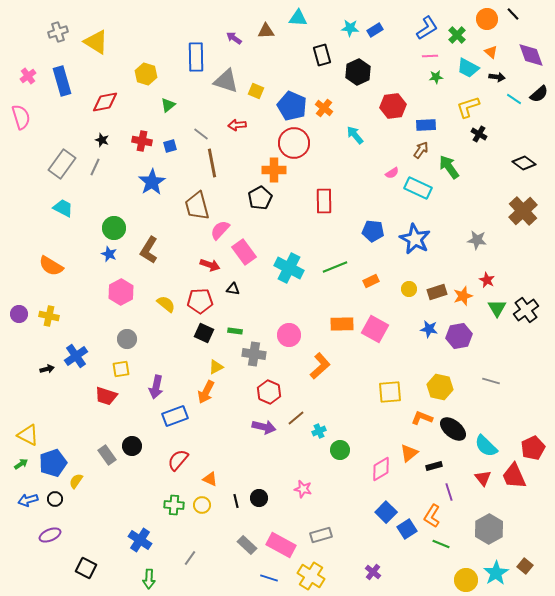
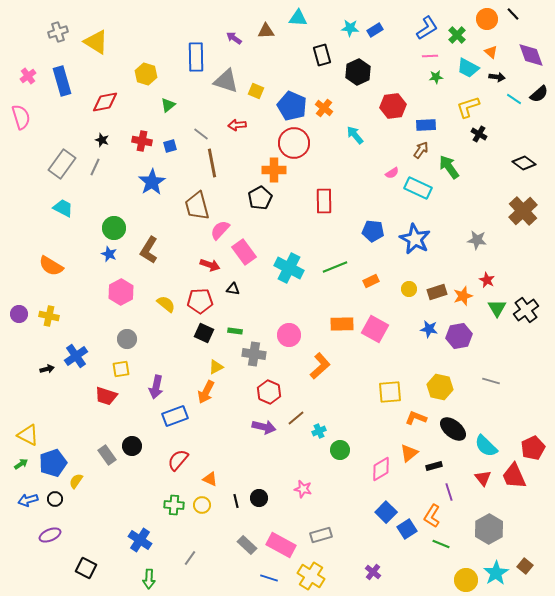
orange L-shape at (422, 418): moved 6 px left
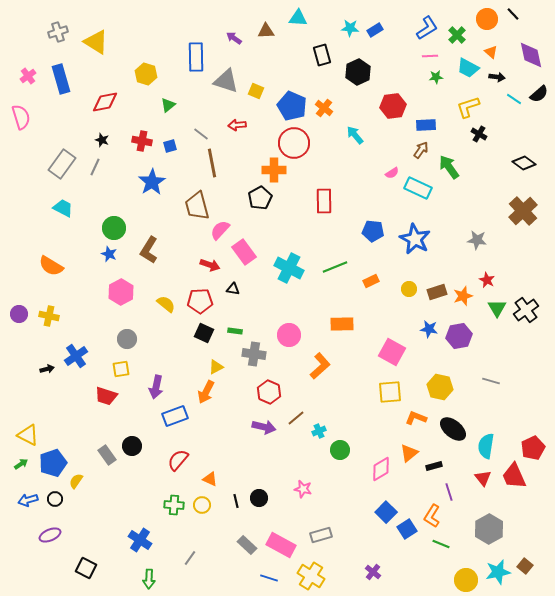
purple diamond at (531, 55): rotated 8 degrees clockwise
blue rectangle at (62, 81): moved 1 px left, 2 px up
pink square at (375, 329): moved 17 px right, 23 px down
cyan semicircle at (486, 446): rotated 55 degrees clockwise
cyan star at (496, 573): moved 2 px right, 1 px up; rotated 20 degrees clockwise
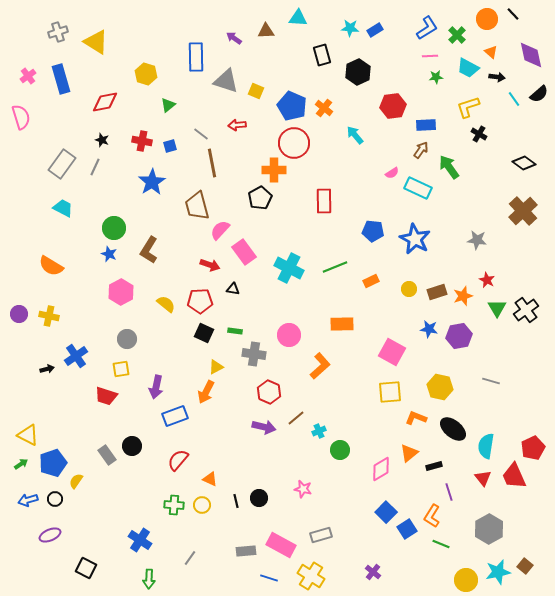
cyan line at (514, 99): rotated 21 degrees clockwise
gray rectangle at (247, 545): moved 1 px left, 6 px down; rotated 48 degrees counterclockwise
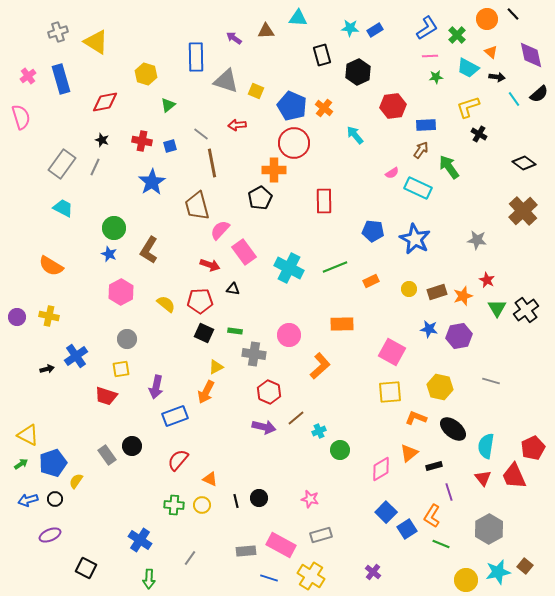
purple circle at (19, 314): moved 2 px left, 3 px down
pink star at (303, 489): moved 7 px right, 10 px down
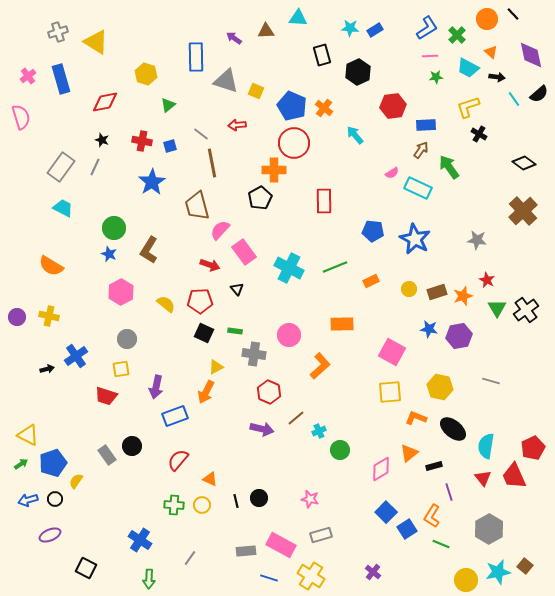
gray rectangle at (62, 164): moved 1 px left, 3 px down
black triangle at (233, 289): moved 4 px right; rotated 40 degrees clockwise
purple arrow at (264, 427): moved 2 px left, 2 px down
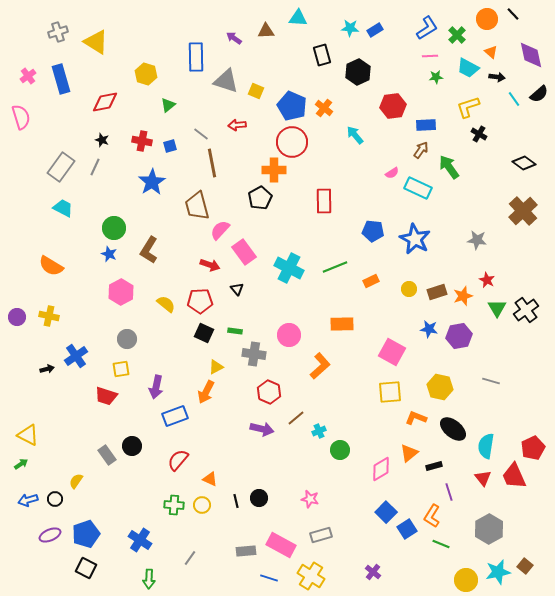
red circle at (294, 143): moved 2 px left, 1 px up
blue pentagon at (53, 463): moved 33 px right, 71 px down
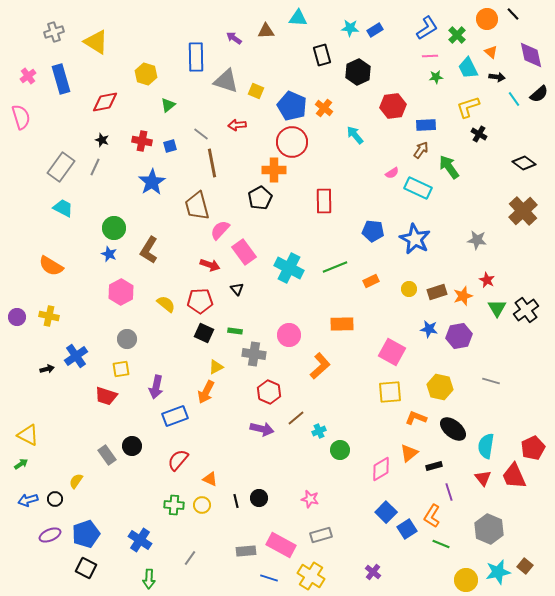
gray cross at (58, 32): moved 4 px left
cyan trapezoid at (468, 68): rotated 35 degrees clockwise
gray hexagon at (489, 529): rotated 8 degrees counterclockwise
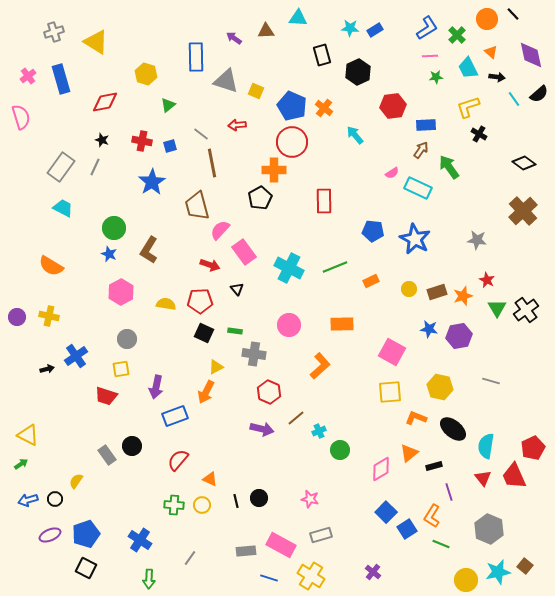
yellow semicircle at (166, 304): rotated 30 degrees counterclockwise
pink circle at (289, 335): moved 10 px up
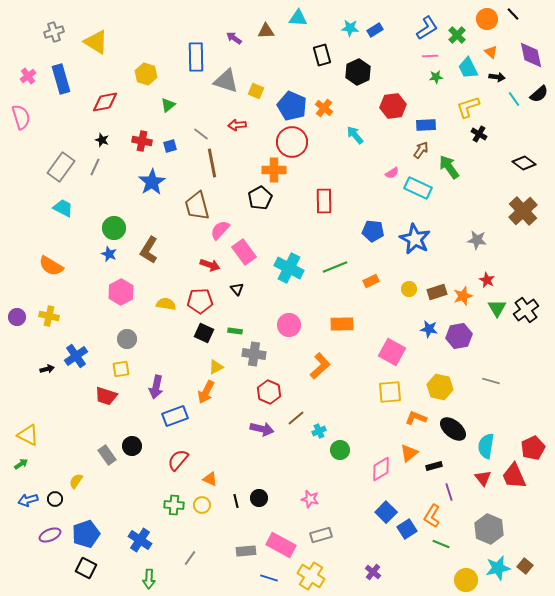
cyan star at (498, 572): moved 4 px up
